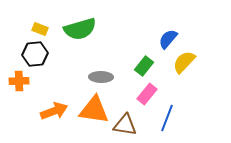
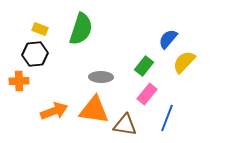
green semicircle: moved 1 px right; rotated 56 degrees counterclockwise
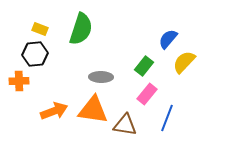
orange triangle: moved 1 px left
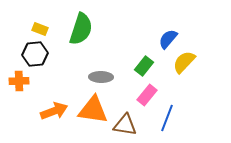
pink rectangle: moved 1 px down
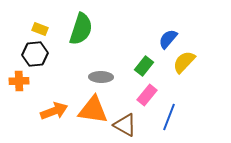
blue line: moved 2 px right, 1 px up
brown triangle: rotated 20 degrees clockwise
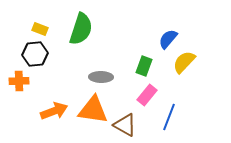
green rectangle: rotated 18 degrees counterclockwise
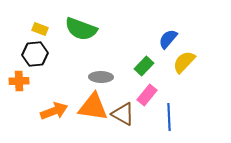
green semicircle: rotated 92 degrees clockwise
green rectangle: rotated 24 degrees clockwise
orange triangle: moved 3 px up
blue line: rotated 24 degrees counterclockwise
brown triangle: moved 2 px left, 11 px up
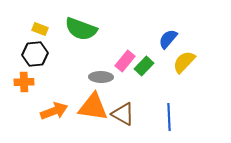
orange cross: moved 5 px right, 1 px down
pink rectangle: moved 22 px left, 34 px up
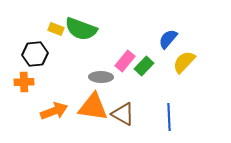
yellow rectangle: moved 16 px right
